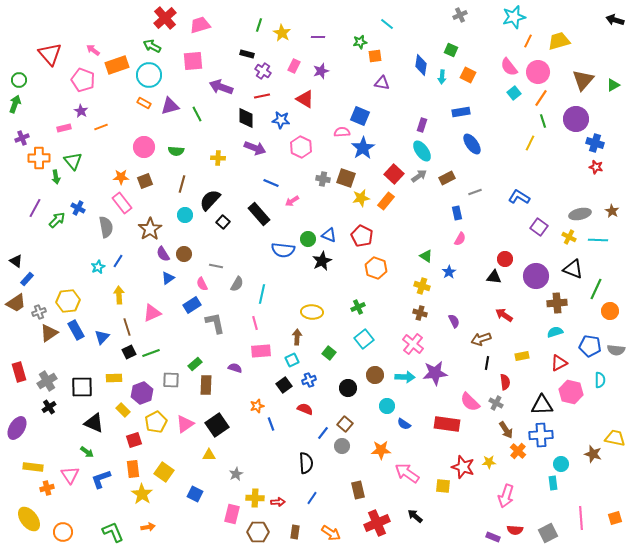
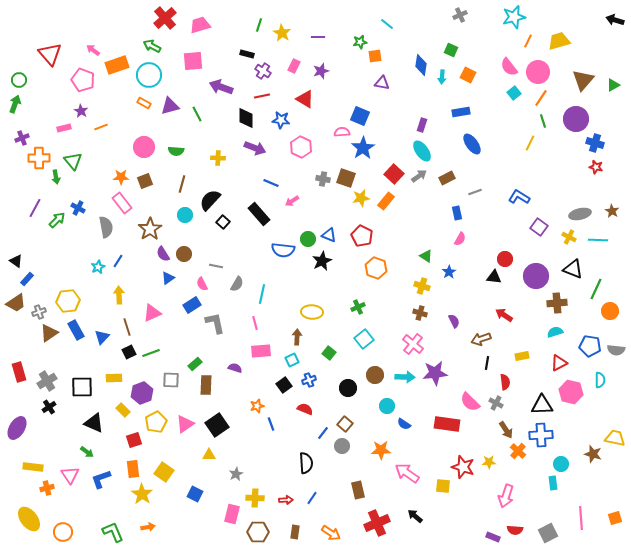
red arrow at (278, 502): moved 8 px right, 2 px up
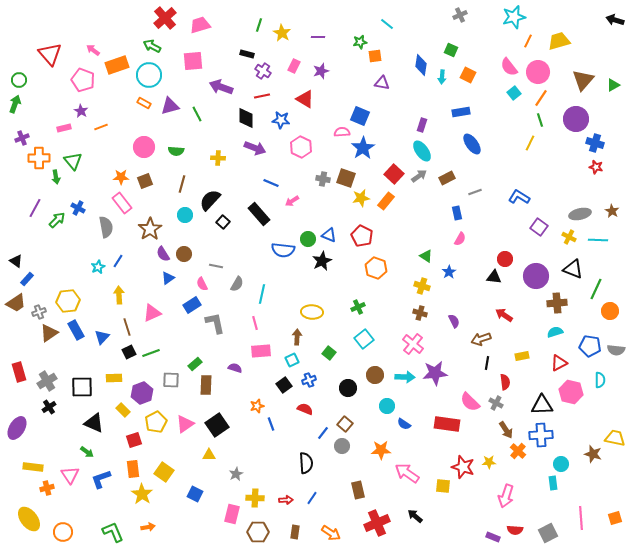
green line at (543, 121): moved 3 px left, 1 px up
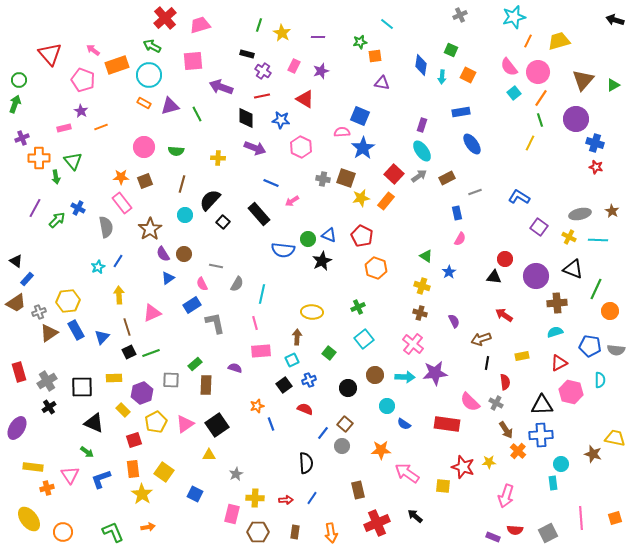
orange arrow at (331, 533): rotated 48 degrees clockwise
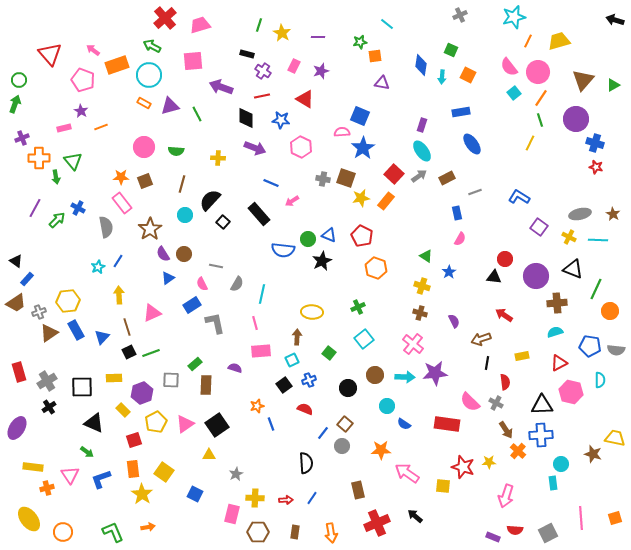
brown star at (612, 211): moved 1 px right, 3 px down
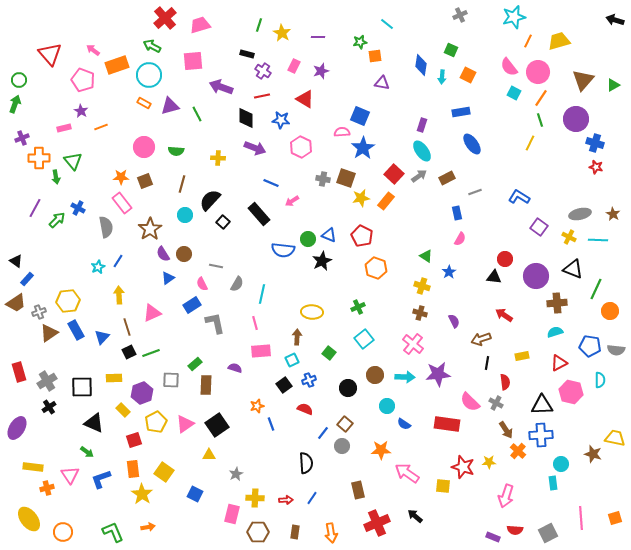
cyan square at (514, 93): rotated 24 degrees counterclockwise
purple star at (435, 373): moved 3 px right, 1 px down
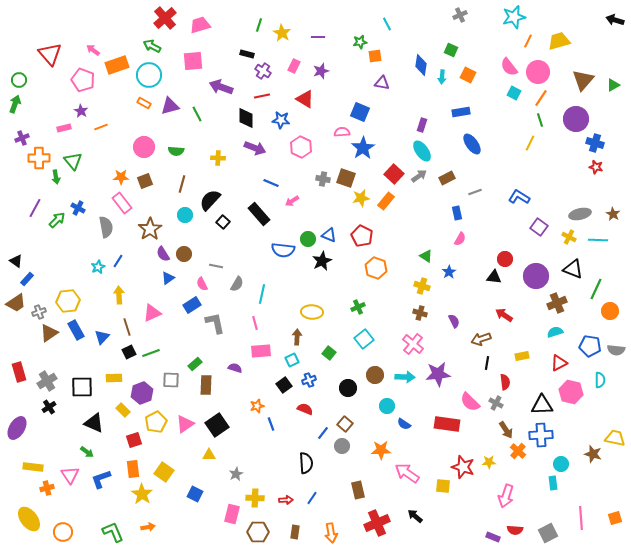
cyan line at (387, 24): rotated 24 degrees clockwise
blue square at (360, 116): moved 4 px up
brown cross at (557, 303): rotated 18 degrees counterclockwise
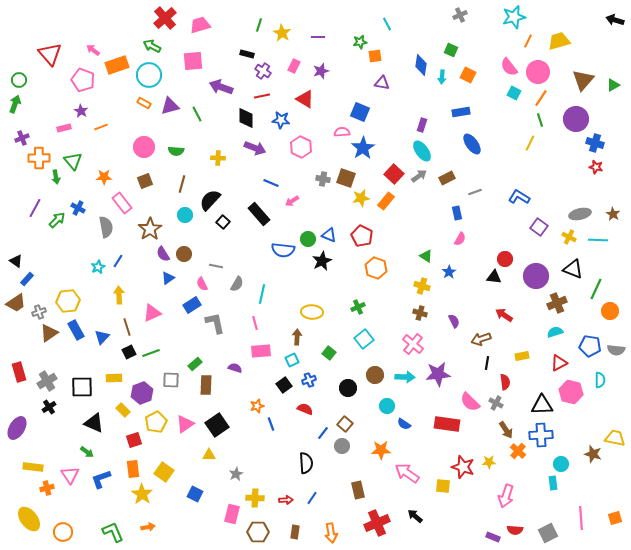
orange star at (121, 177): moved 17 px left
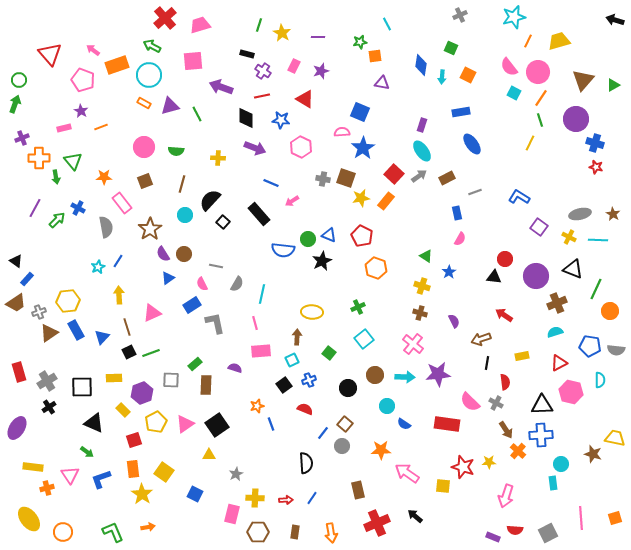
green square at (451, 50): moved 2 px up
